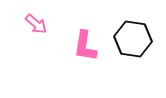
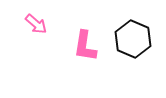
black hexagon: rotated 15 degrees clockwise
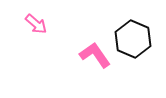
pink L-shape: moved 10 px right, 9 px down; rotated 136 degrees clockwise
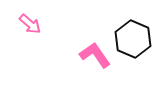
pink arrow: moved 6 px left
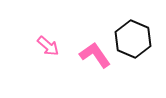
pink arrow: moved 18 px right, 22 px down
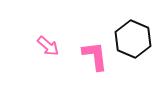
pink L-shape: moved 1 px down; rotated 28 degrees clockwise
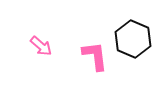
pink arrow: moved 7 px left
